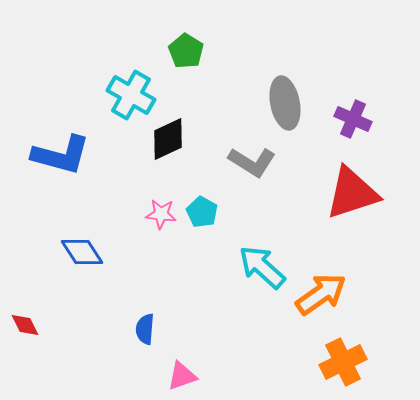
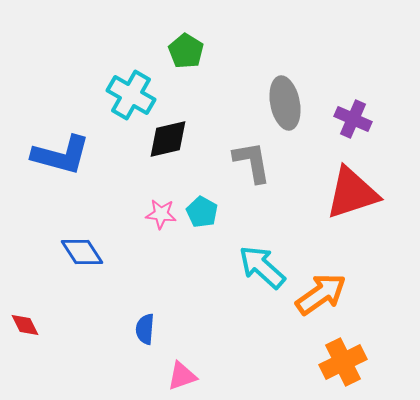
black diamond: rotated 12 degrees clockwise
gray L-shape: rotated 132 degrees counterclockwise
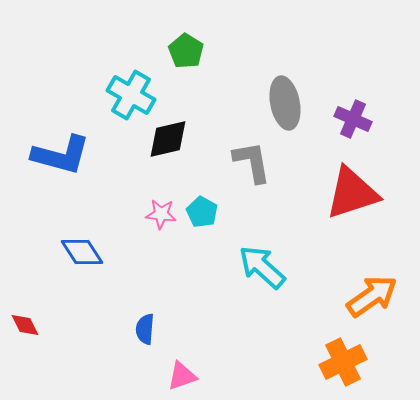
orange arrow: moved 51 px right, 2 px down
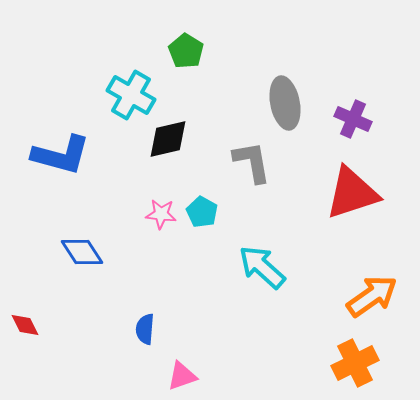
orange cross: moved 12 px right, 1 px down
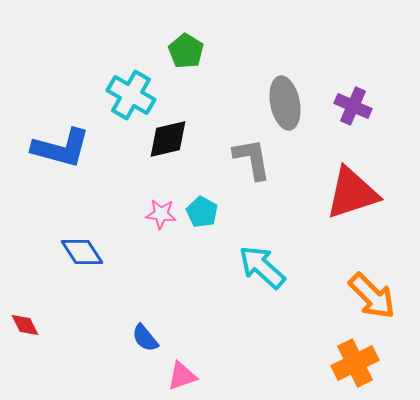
purple cross: moved 13 px up
blue L-shape: moved 7 px up
gray L-shape: moved 3 px up
orange arrow: rotated 80 degrees clockwise
blue semicircle: moved 9 px down; rotated 44 degrees counterclockwise
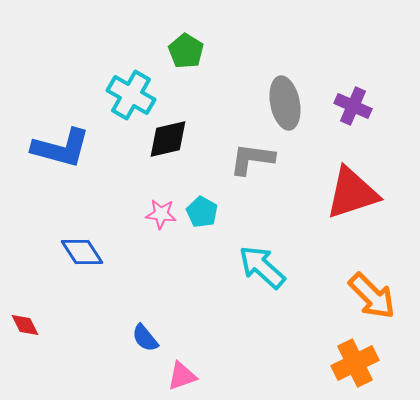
gray L-shape: rotated 72 degrees counterclockwise
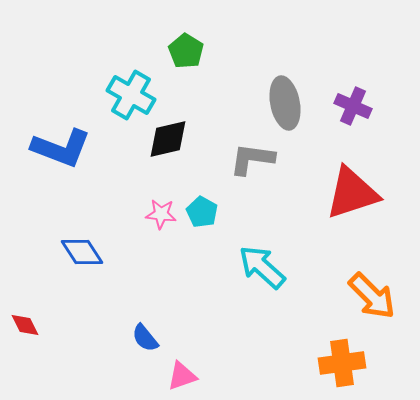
blue L-shape: rotated 6 degrees clockwise
orange cross: moved 13 px left; rotated 18 degrees clockwise
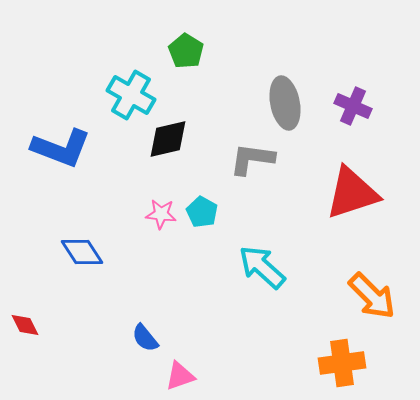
pink triangle: moved 2 px left
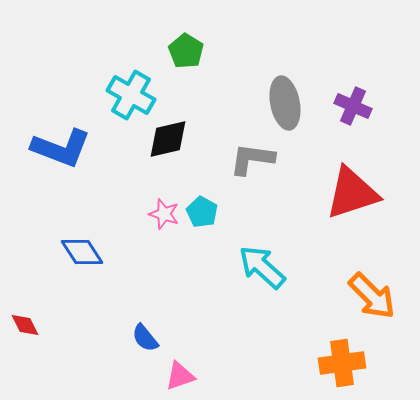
pink star: moved 3 px right; rotated 12 degrees clockwise
